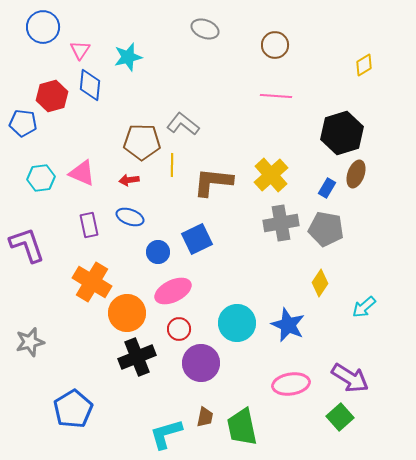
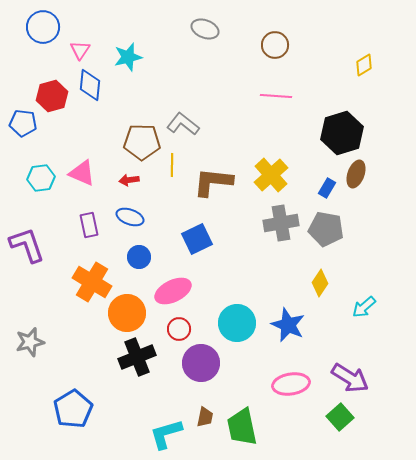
blue circle at (158, 252): moved 19 px left, 5 px down
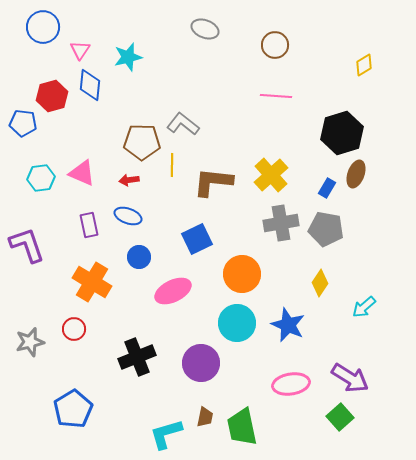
blue ellipse at (130, 217): moved 2 px left, 1 px up
orange circle at (127, 313): moved 115 px right, 39 px up
red circle at (179, 329): moved 105 px left
